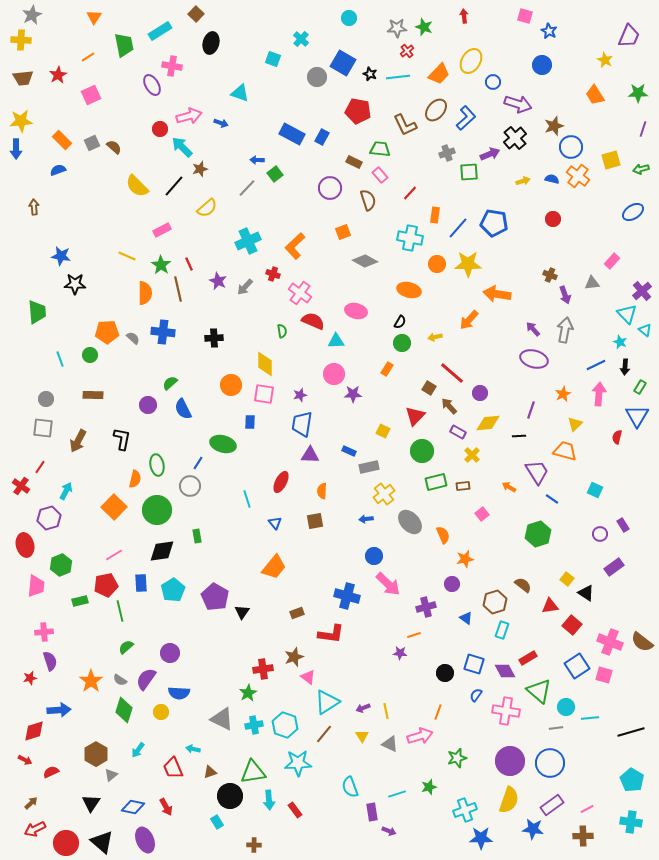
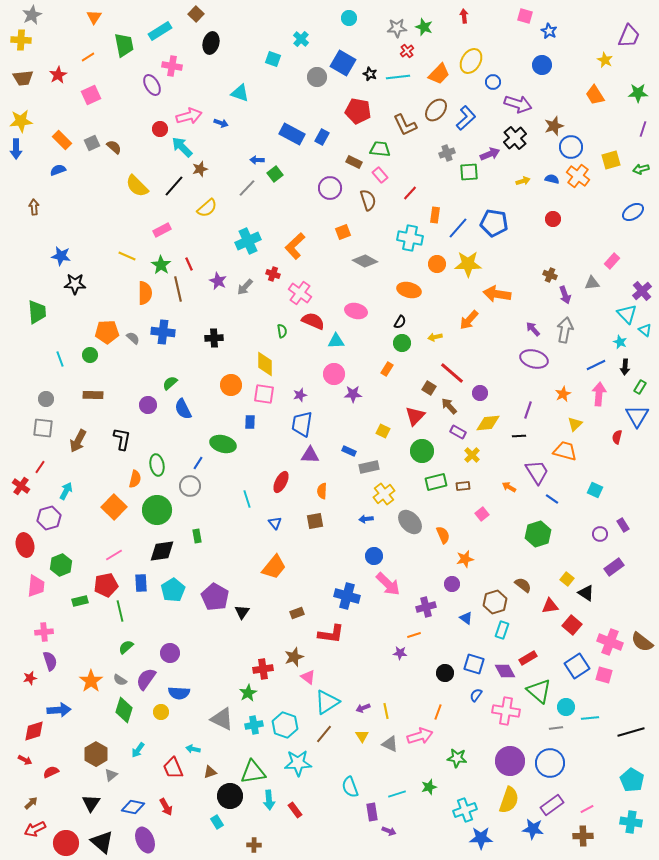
purple line at (531, 410): moved 3 px left
green star at (457, 758): rotated 24 degrees clockwise
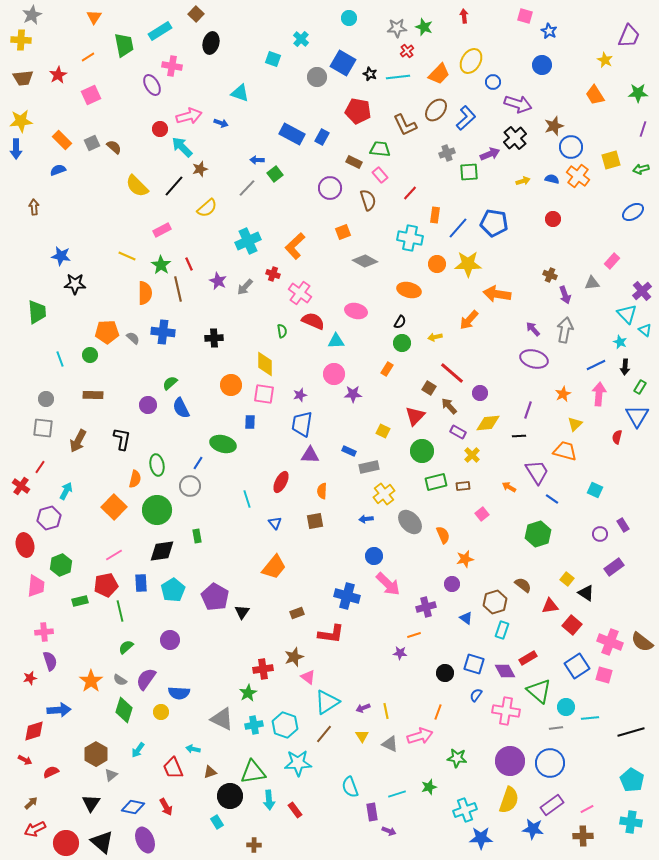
blue semicircle at (183, 409): moved 2 px left, 1 px up
purple circle at (170, 653): moved 13 px up
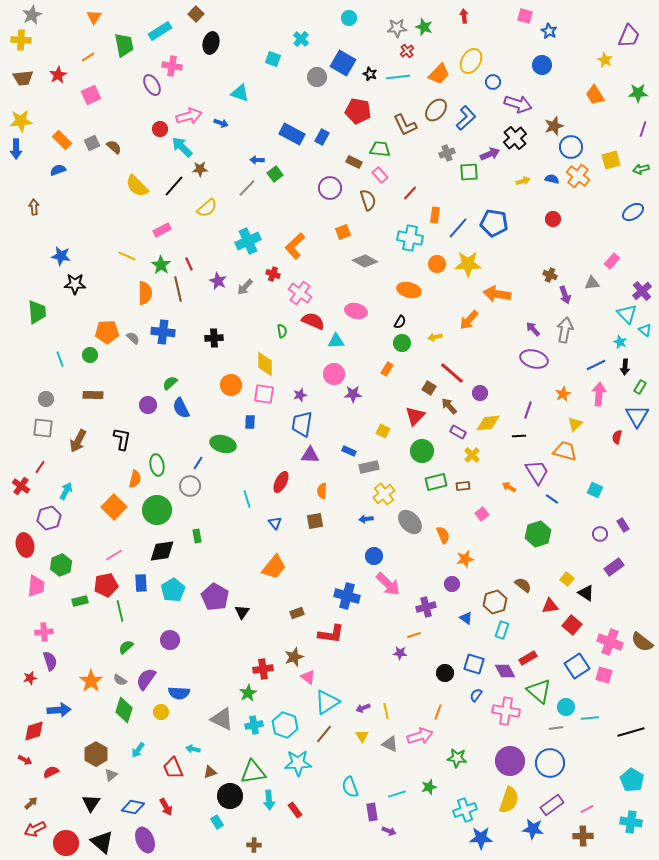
brown star at (200, 169): rotated 14 degrees clockwise
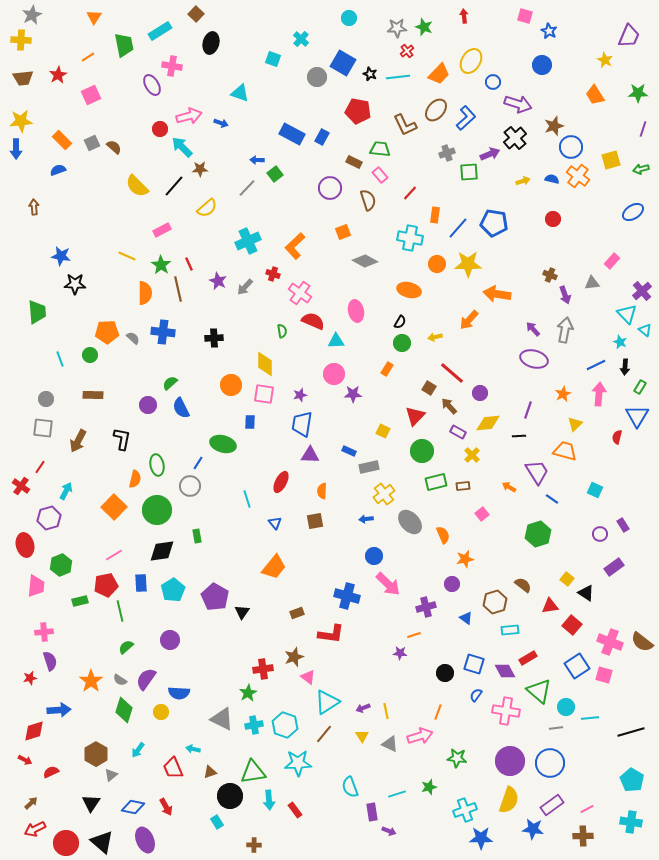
pink ellipse at (356, 311): rotated 65 degrees clockwise
cyan rectangle at (502, 630): moved 8 px right; rotated 66 degrees clockwise
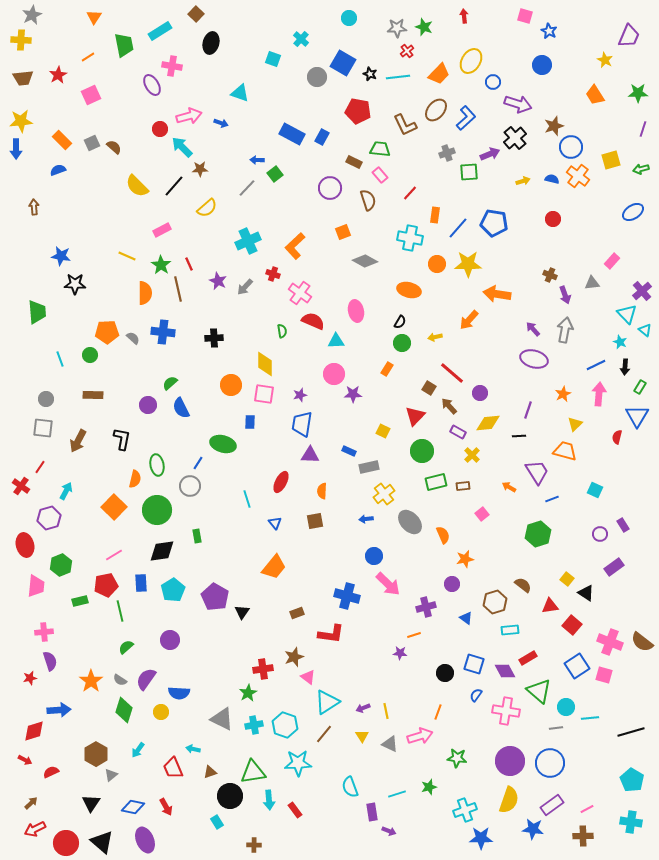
blue line at (552, 499): rotated 56 degrees counterclockwise
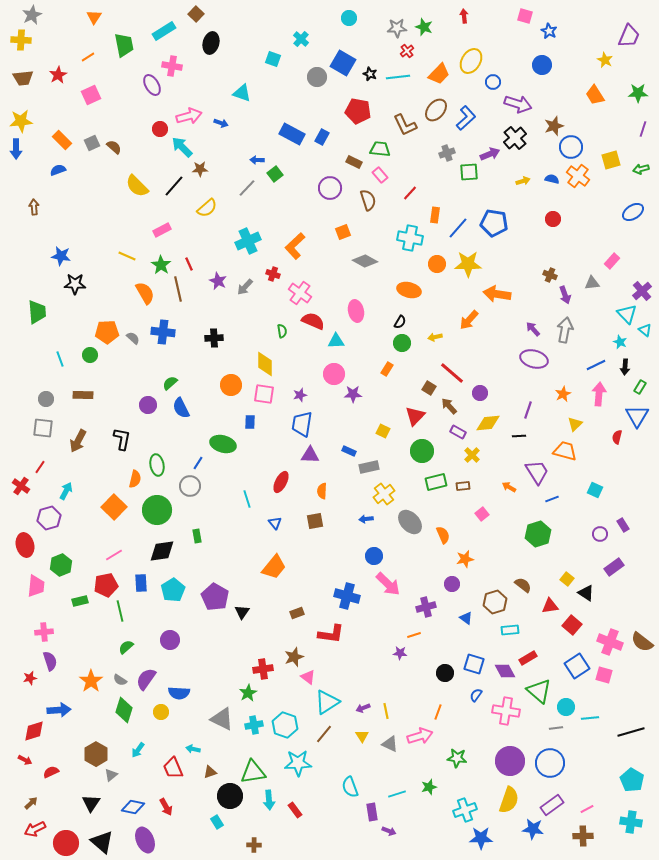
cyan rectangle at (160, 31): moved 4 px right
cyan triangle at (240, 93): moved 2 px right
orange semicircle at (145, 293): rotated 30 degrees counterclockwise
brown rectangle at (93, 395): moved 10 px left
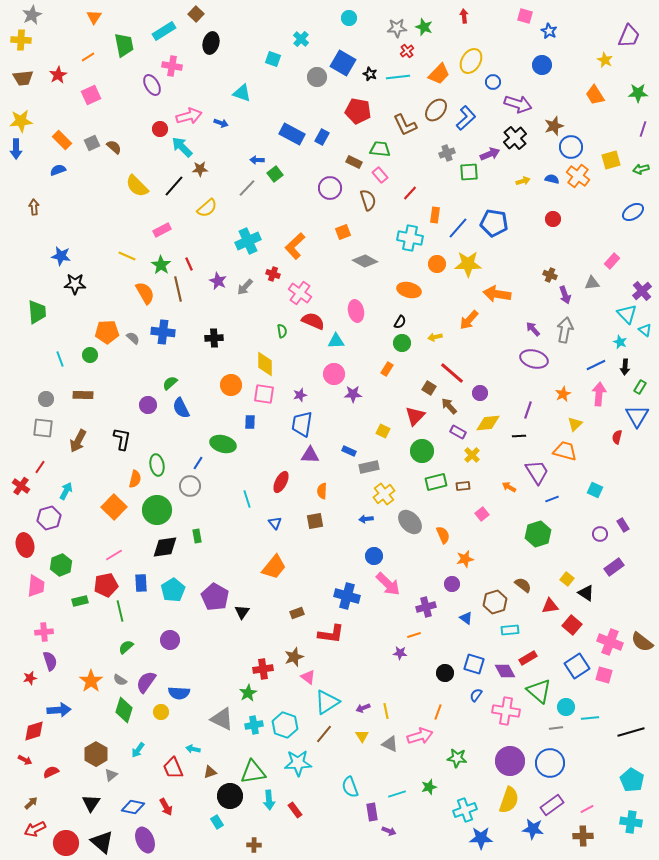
black diamond at (162, 551): moved 3 px right, 4 px up
purple semicircle at (146, 679): moved 3 px down
